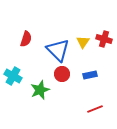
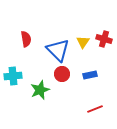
red semicircle: rotated 28 degrees counterclockwise
cyan cross: rotated 36 degrees counterclockwise
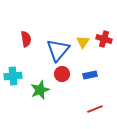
blue triangle: rotated 25 degrees clockwise
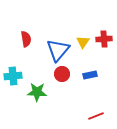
red cross: rotated 21 degrees counterclockwise
green star: moved 3 px left, 2 px down; rotated 24 degrees clockwise
red line: moved 1 px right, 7 px down
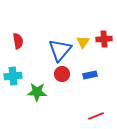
red semicircle: moved 8 px left, 2 px down
blue triangle: moved 2 px right
